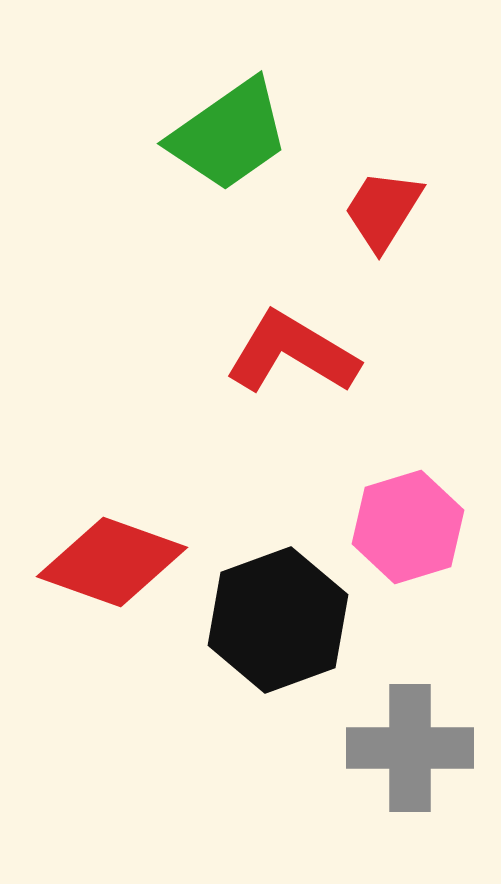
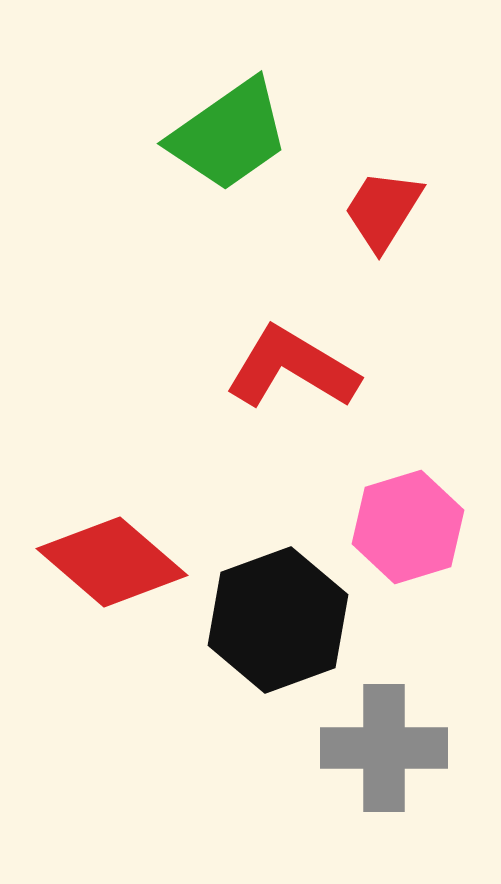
red L-shape: moved 15 px down
red diamond: rotated 21 degrees clockwise
gray cross: moved 26 px left
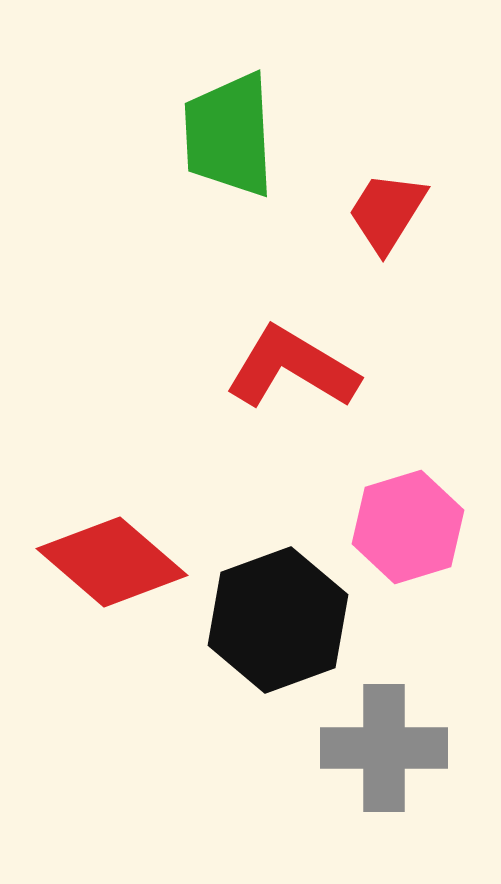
green trapezoid: rotated 122 degrees clockwise
red trapezoid: moved 4 px right, 2 px down
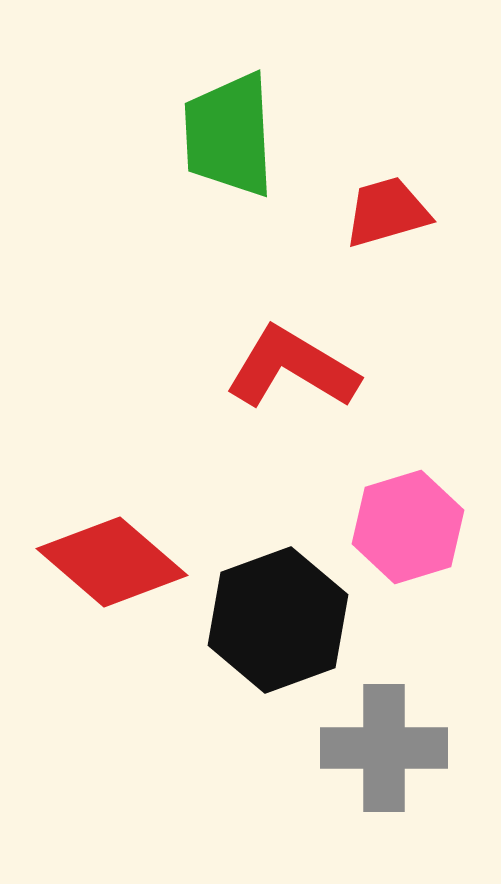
red trapezoid: rotated 42 degrees clockwise
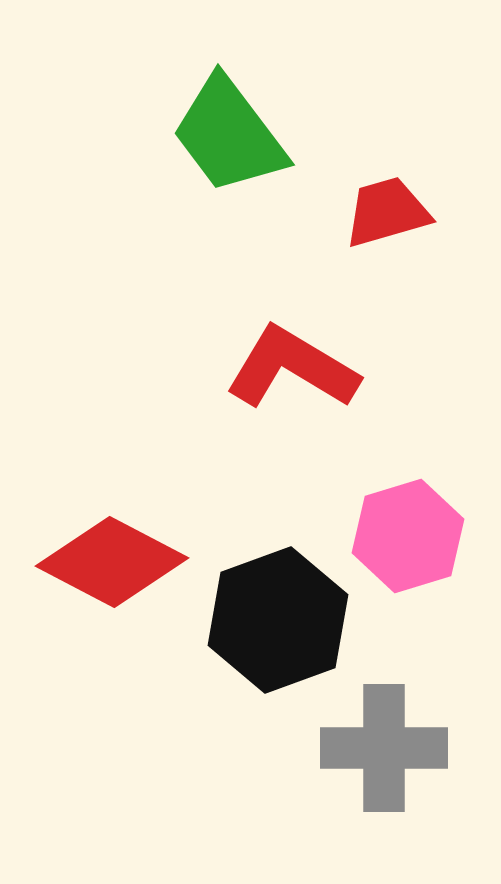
green trapezoid: rotated 34 degrees counterclockwise
pink hexagon: moved 9 px down
red diamond: rotated 13 degrees counterclockwise
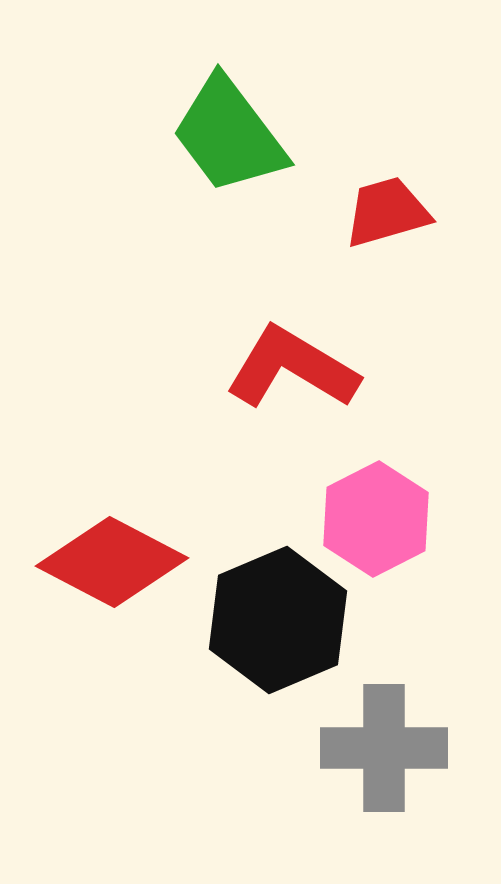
pink hexagon: moved 32 px left, 17 px up; rotated 10 degrees counterclockwise
black hexagon: rotated 3 degrees counterclockwise
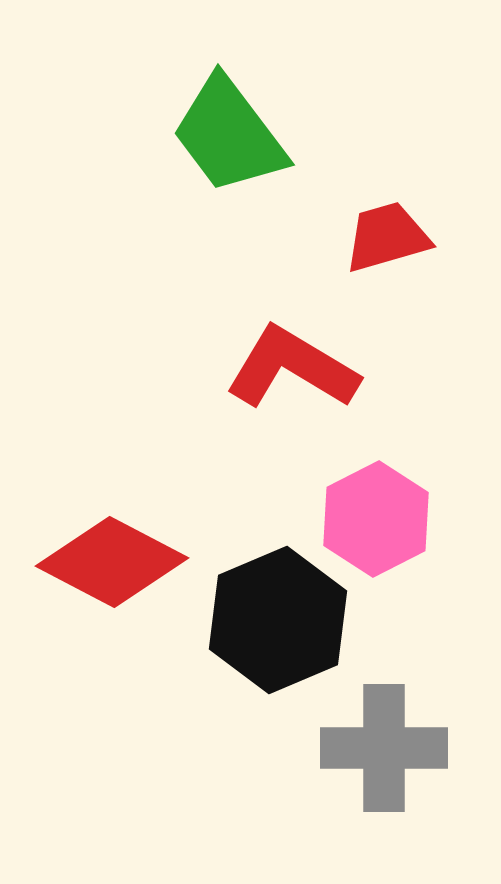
red trapezoid: moved 25 px down
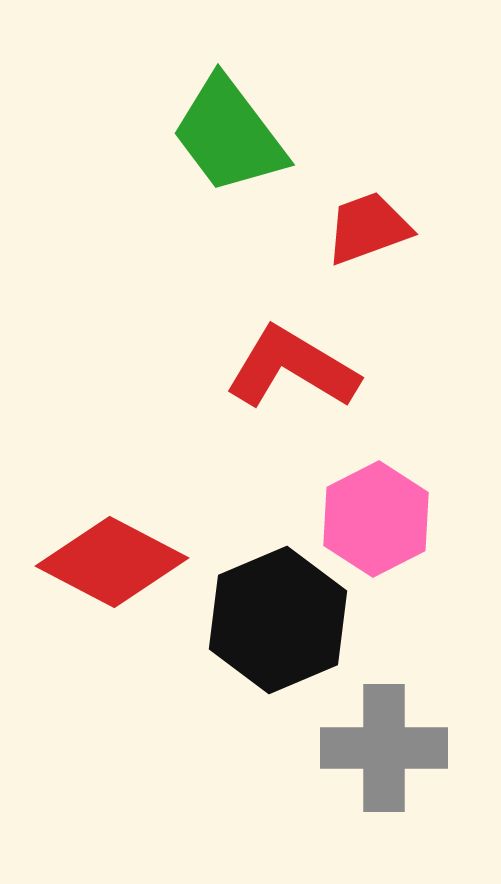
red trapezoid: moved 19 px left, 9 px up; rotated 4 degrees counterclockwise
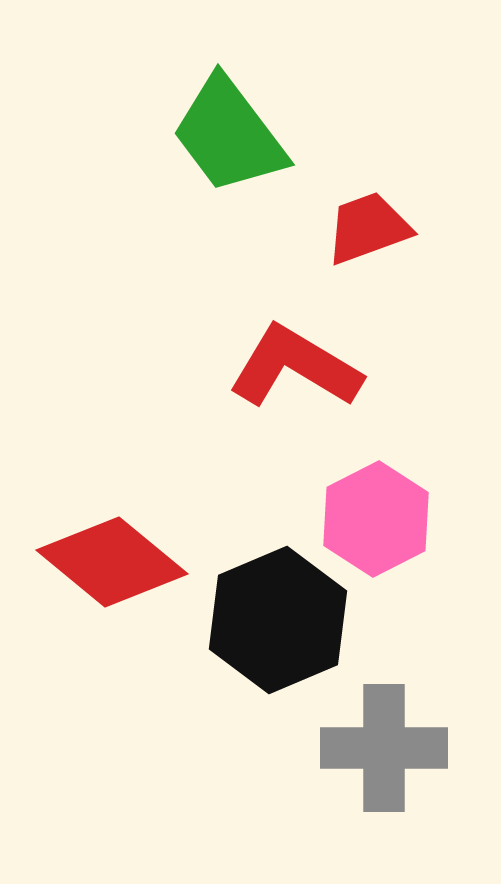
red L-shape: moved 3 px right, 1 px up
red diamond: rotated 12 degrees clockwise
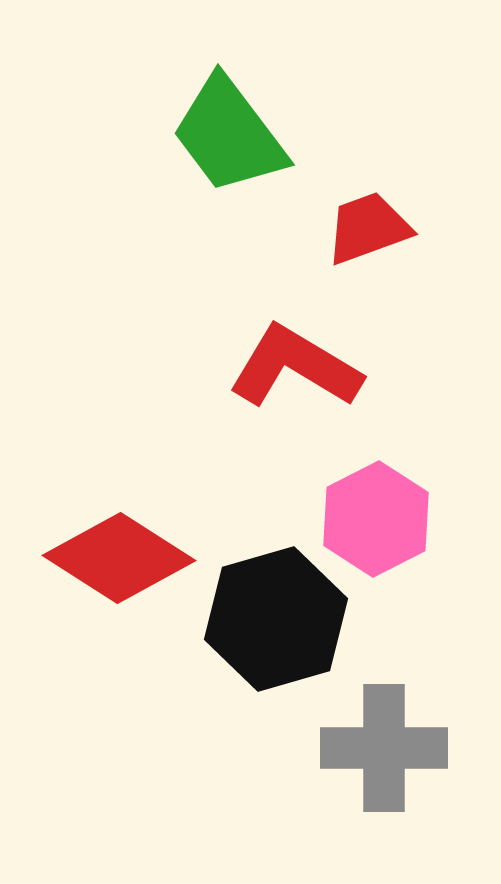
red diamond: moved 7 px right, 4 px up; rotated 7 degrees counterclockwise
black hexagon: moved 2 px left, 1 px up; rotated 7 degrees clockwise
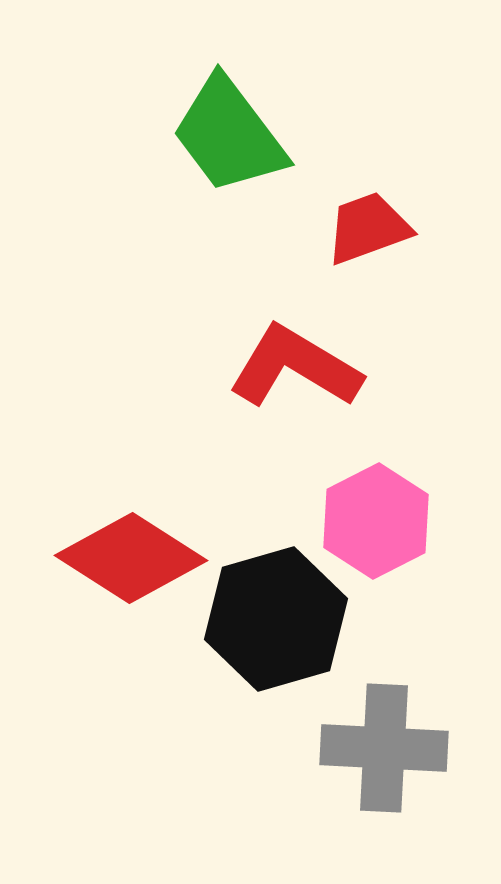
pink hexagon: moved 2 px down
red diamond: moved 12 px right
gray cross: rotated 3 degrees clockwise
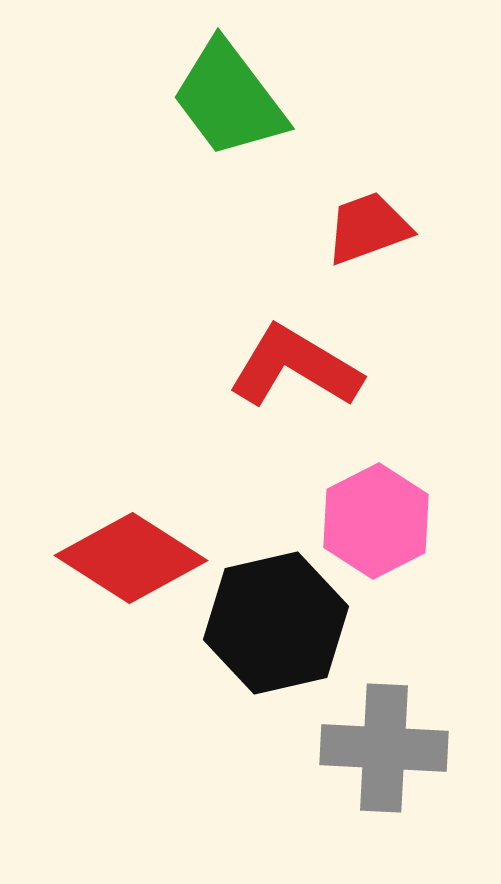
green trapezoid: moved 36 px up
black hexagon: moved 4 px down; rotated 3 degrees clockwise
